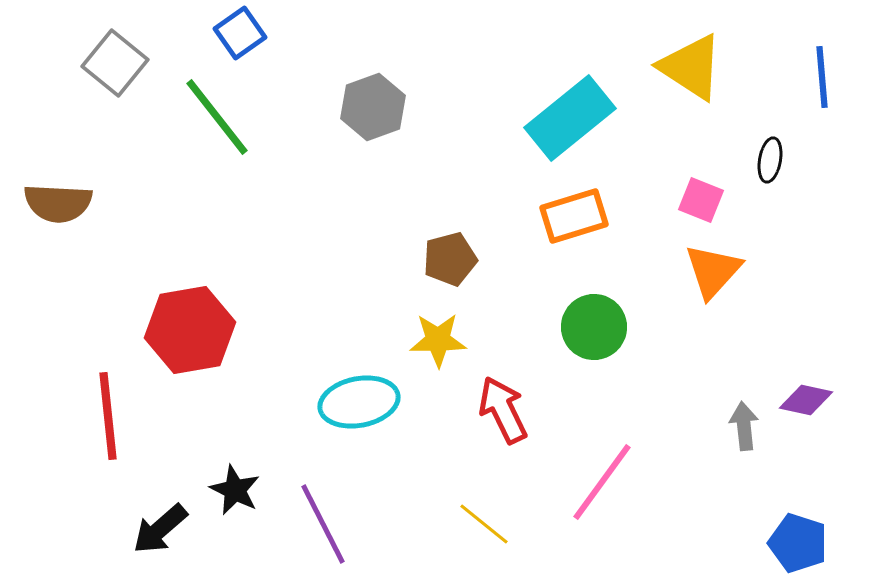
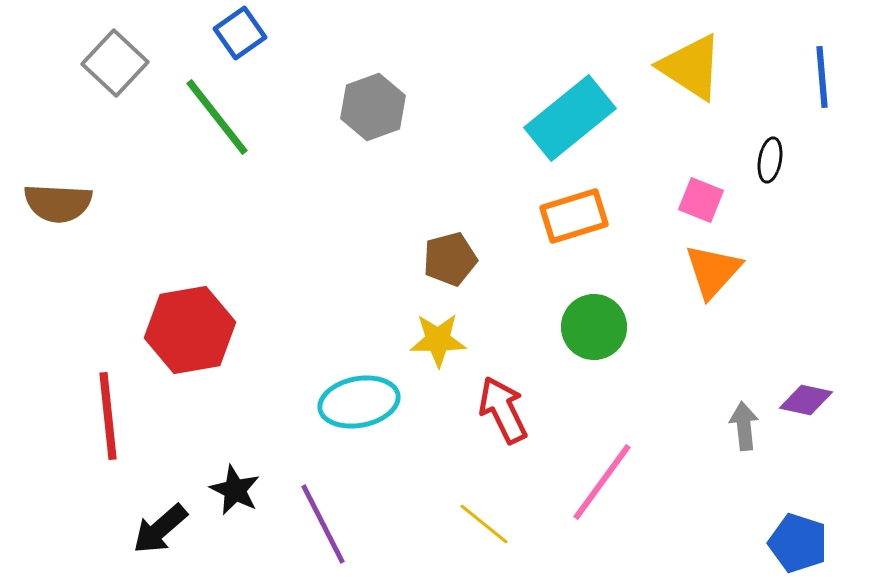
gray square: rotated 4 degrees clockwise
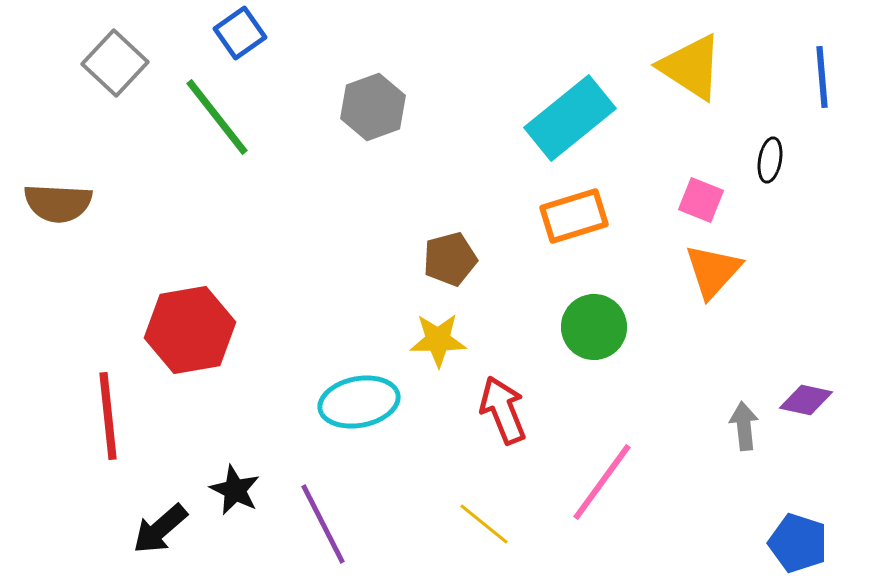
red arrow: rotated 4 degrees clockwise
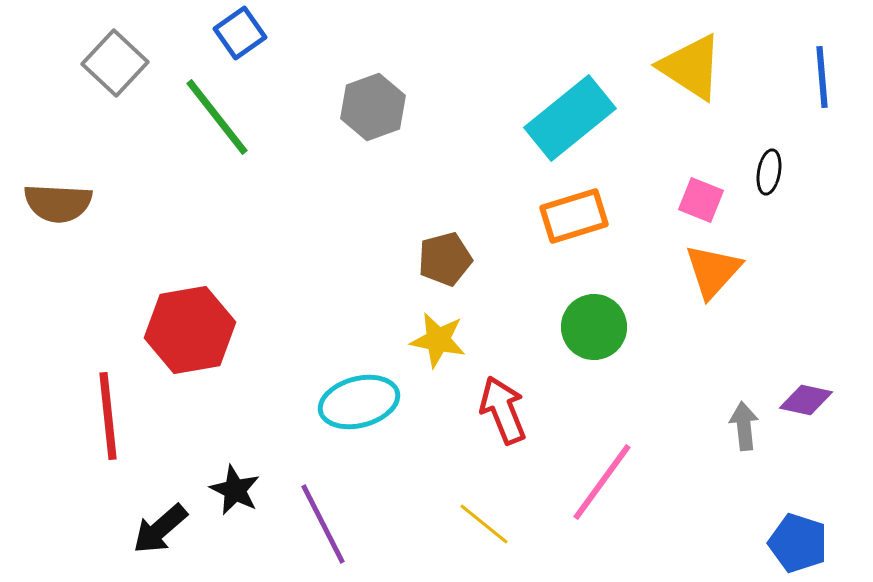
black ellipse: moved 1 px left, 12 px down
brown pentagon: moved 5 px left
yellow star: rotated 12 degrees clockwise
cyan ellipse: rotated 4 degrees counterclockwise
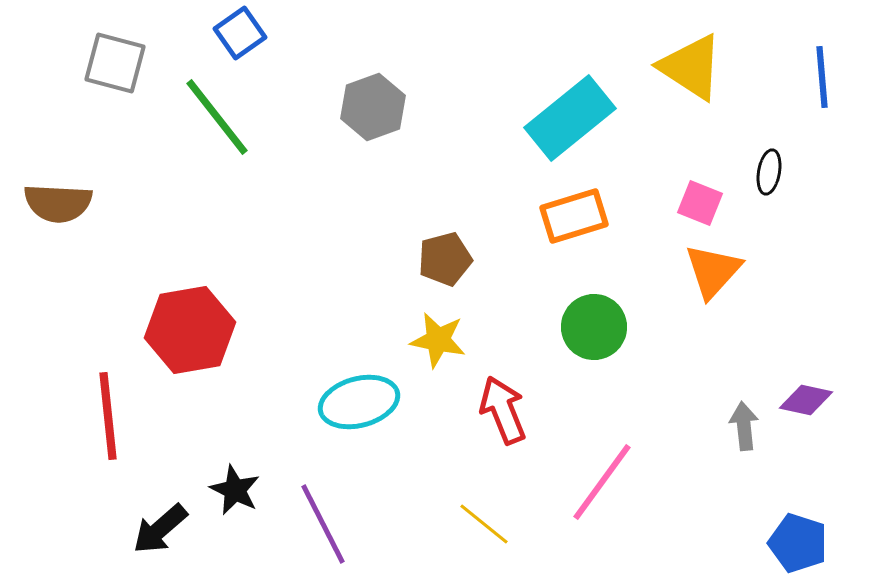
gray square: rotated 28 degrees counterclockwise
pink square: moved 1 px left, 3 px down
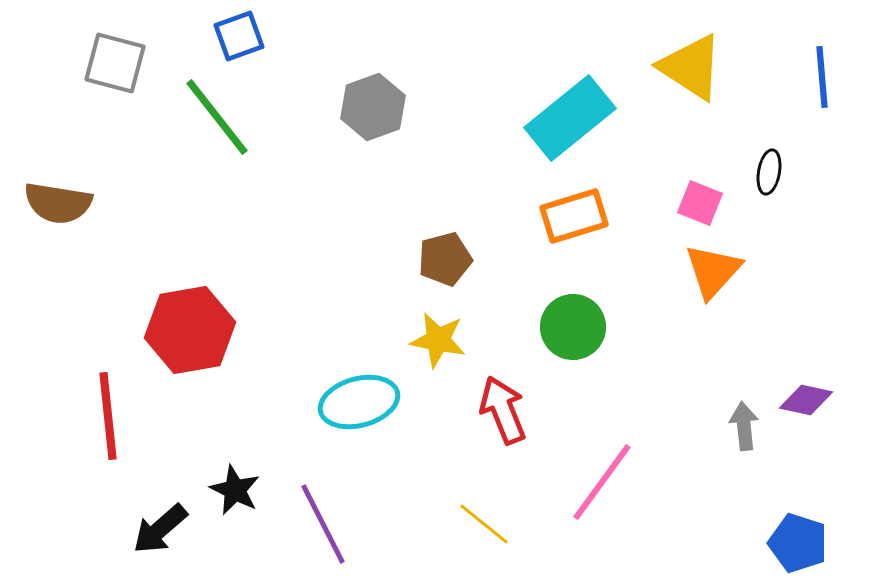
blue square: moved 1 px left, 3 px down; rotated 15 degrees clockwise
brown semicircle: rotated 6 degrees clockwise
green circle: moved 21 px left
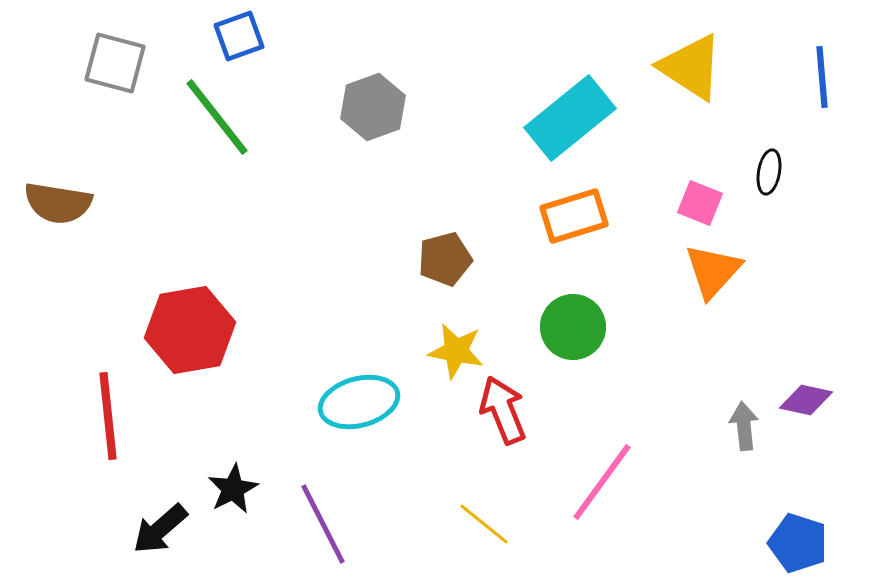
yellow star: moved 18 px right, 11 px down
black star: moved 2 px left, 1 px up; rotated 18 degrees clockwise
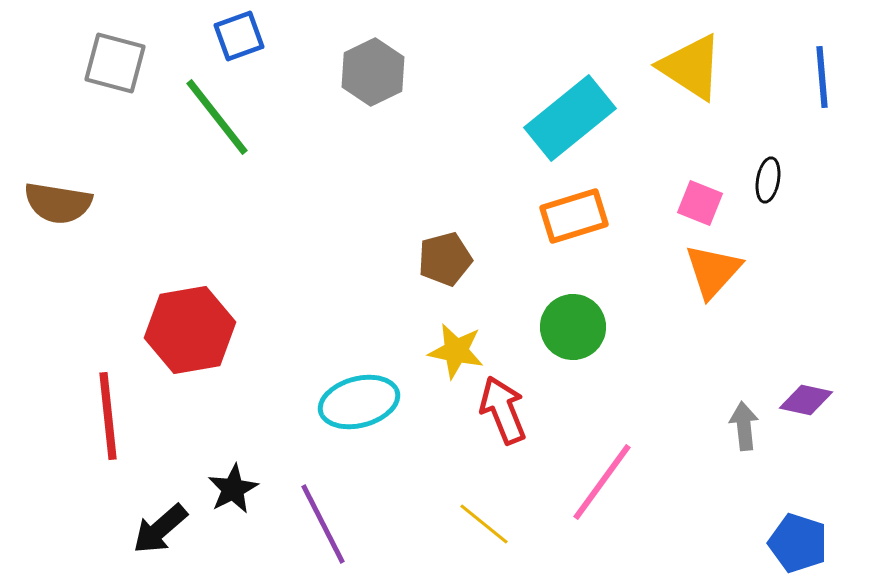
gray hexagon: moved 35 px up; rotated 6 degrees counterclockwise
black ellipse: moved 1 px left, 8 px down
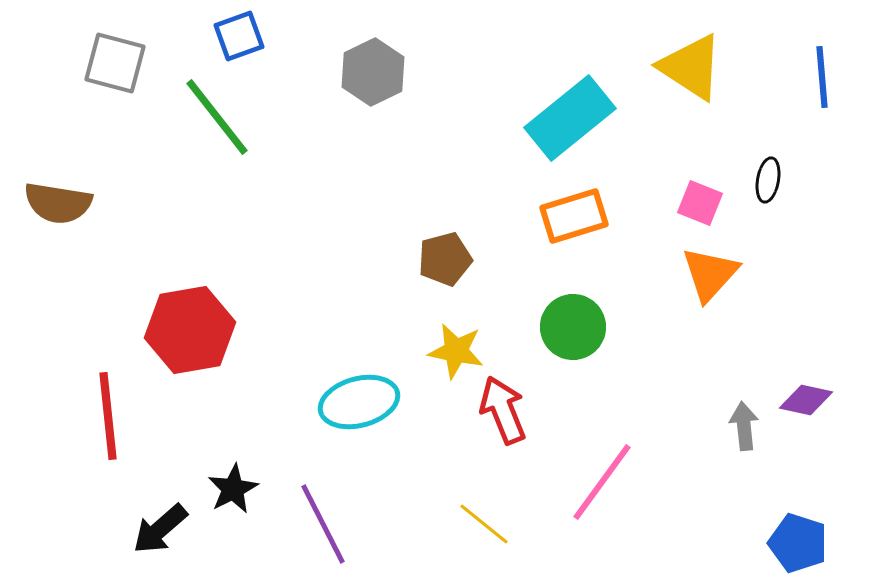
orange triangle: moved 3 px left, 3 px down
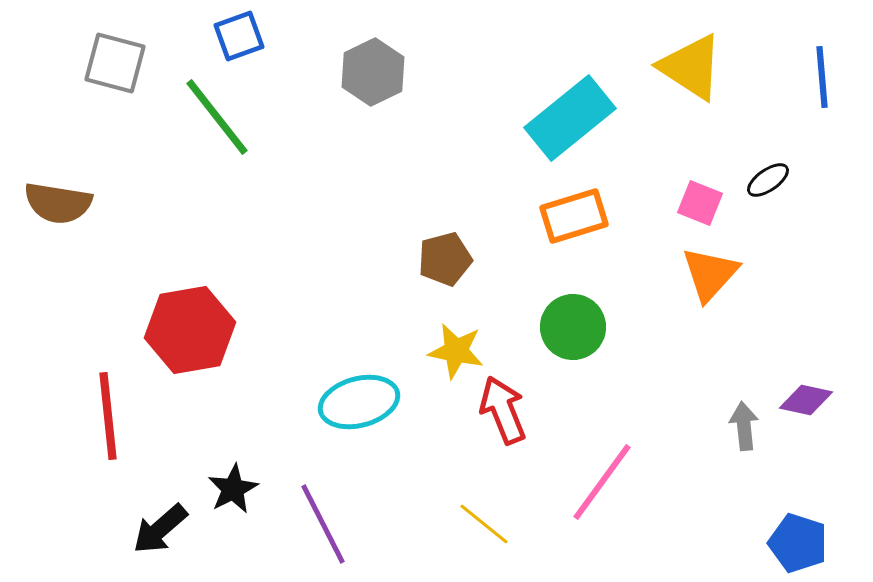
black ellipse: rotated 45 degrees clockwise
